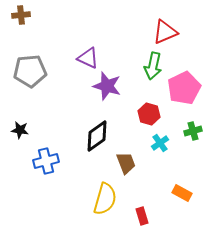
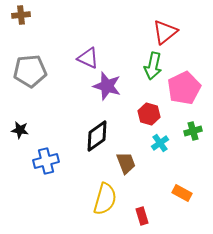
red triangle: rotated 16 degrees counterclockwise
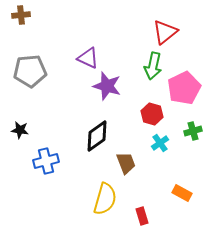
red hexagon: moved 3 px right
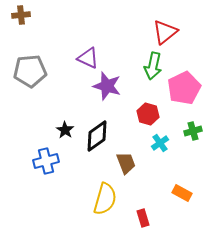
red hexagon: moved 4 px left
black star: moved 45 px right; rotated 24 degrees clockwise
red rectangle: moved 1 px right, 2 px down
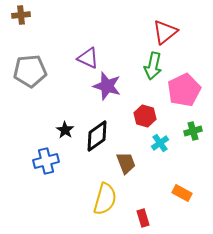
pink pentagon: moved 2 px down
red hexagon: moved 3 px left, 2 px down
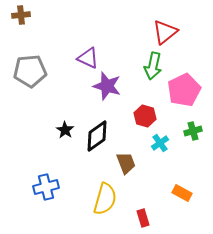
blue cross: moved 26 px down
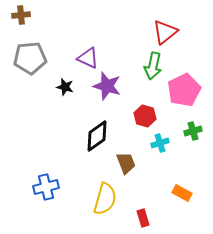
gray pentagon: moved 13 px up
black star: moved 43 px up; rotated 18 degrees counterclockwise
cyan cross: rotated 18 degrees clockwise
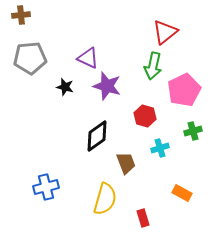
cyan cross: moved 5 px down
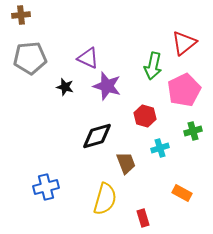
red triangle: moved 19 px right, 11 px down
black diamond: rotated 20 degrees clockwise
